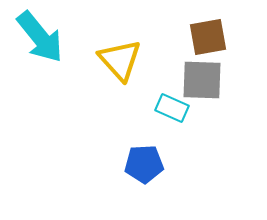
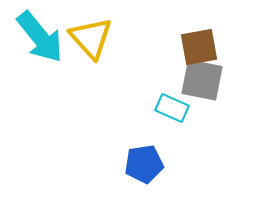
brown square: moved 9 px left, 10 px down
yellow triangle: moved 29 px left, 22 px up
gray square: rotated 9 degrees clockwise
blue pentagon: rotated 6 degrees counterclockwise
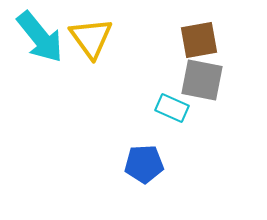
yellow triangle: rotated 6 degrees clockwise
brown square: moved 7 px up
blue pentagon: rotated 6 degrees clockwise
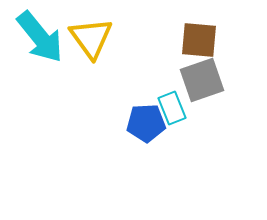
brown square: rotated 15 degrees clockwise
gray square: rotated 30 degrees counterclockwise
cyan rectangle: rotated 44 degrees clockwise
blue pentagon: moved 2 px right, 41 px up
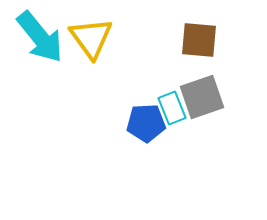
gray square: moved 17 px down
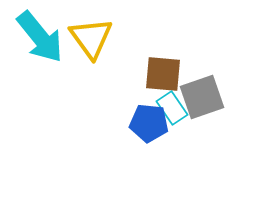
brown square: moved 36 px left, 34 px down
cyan rectangle: rotated 12 degrees counterclockwise
blue pentagon: moved 3 px right; rotated 9 degrees clockwise
